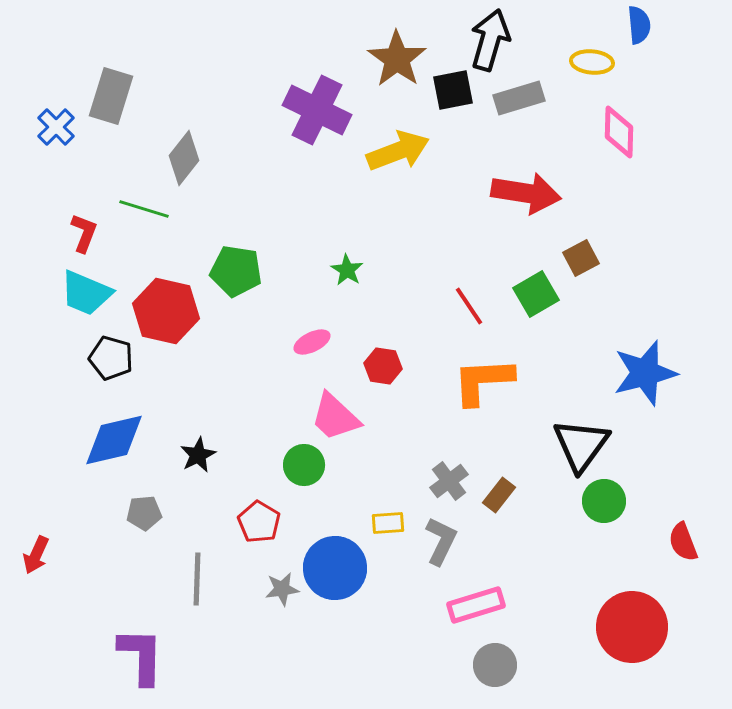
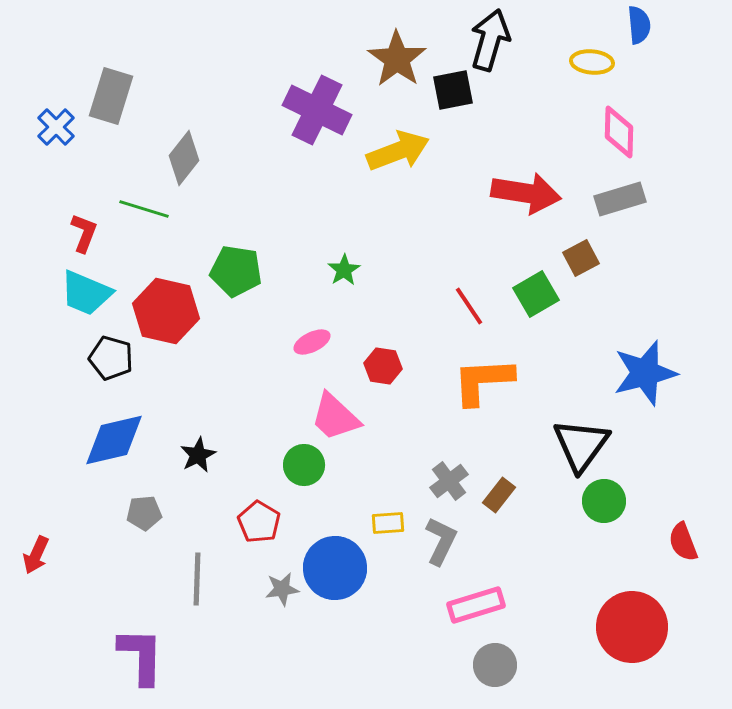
gray rectangle at (519, 98): moved 101 px right, 101 px down
green star at (347, 270): moved 3 px left; rotated 8 degrees clockwise
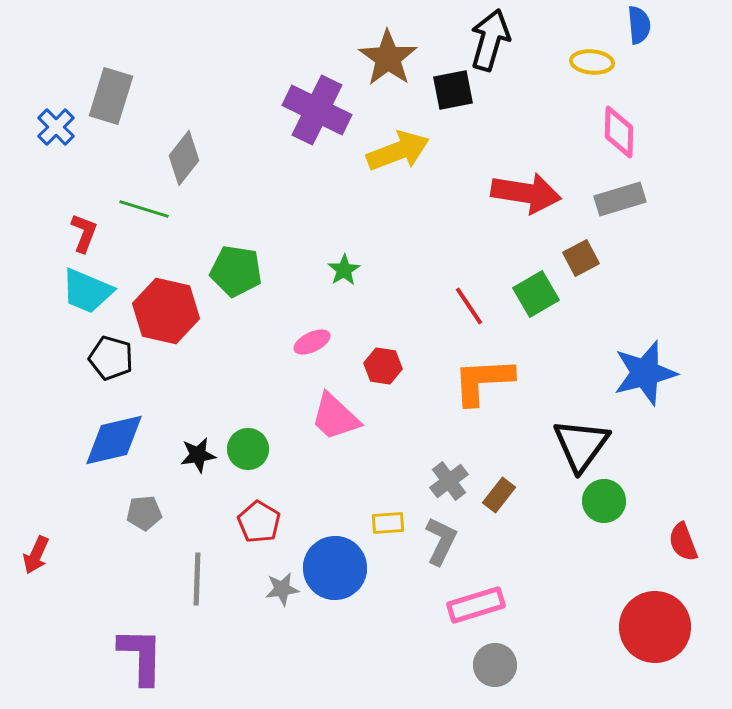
brown star at (397, 59): moved 9 px left, 1 px up
cyan trapezoid at (86, 293): moved 1 px right, 2 px up
black star at (198, 455): rotated 18 degrees clockwise
green circle at (304, 465): moved 56 px left, 16 px up
red circle at (632, 627): moved 23 px right
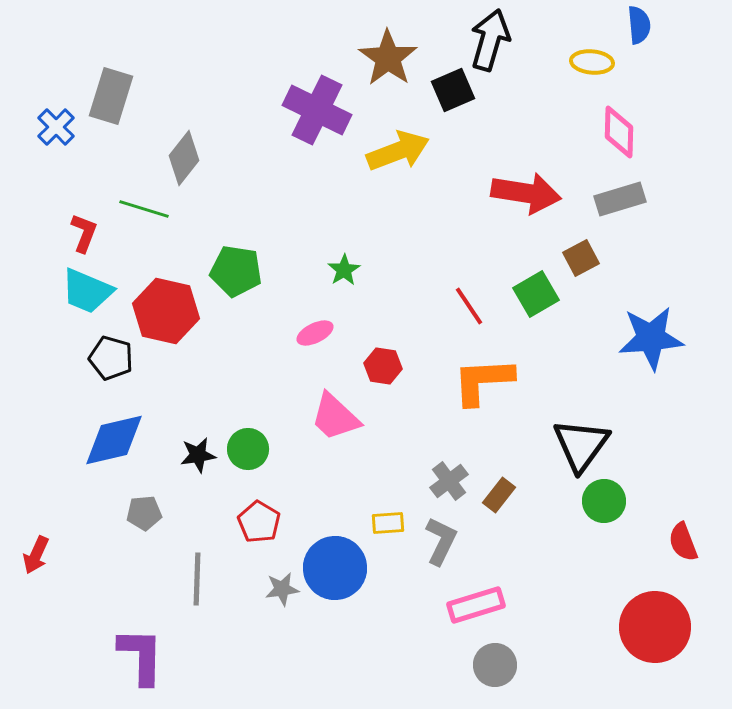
black square at (453, 90): rotated 12 degrees counterclockwise
pink ellipse at (312, 342): moved 3 px right, 9 px up
blue star at (645, 373): moved 6 px right, 35 px up; rotated 10 degrees clockwise
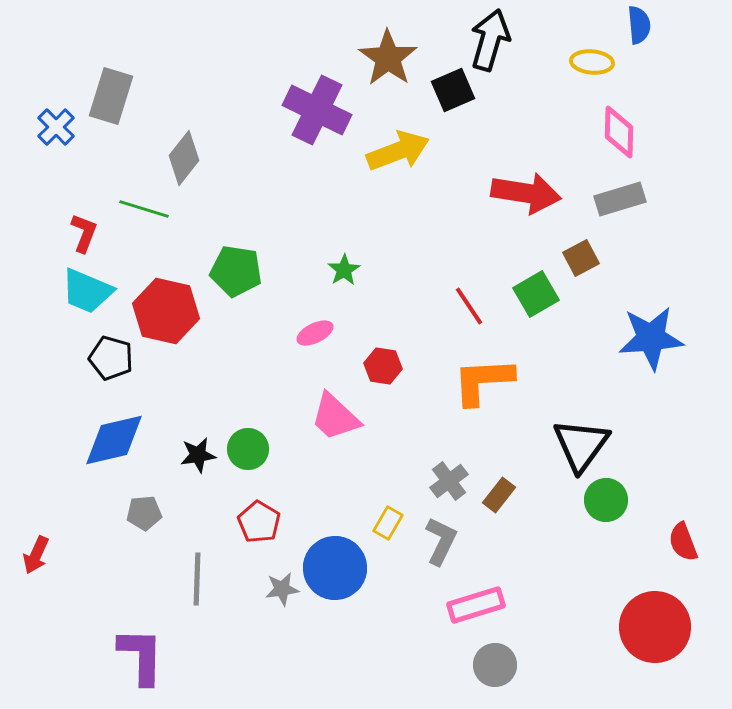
green circle at (604, 501): moved 2 px right, 1 px up
yellow rectangle at (388, 523): rotated 56 degrees counterclockwise
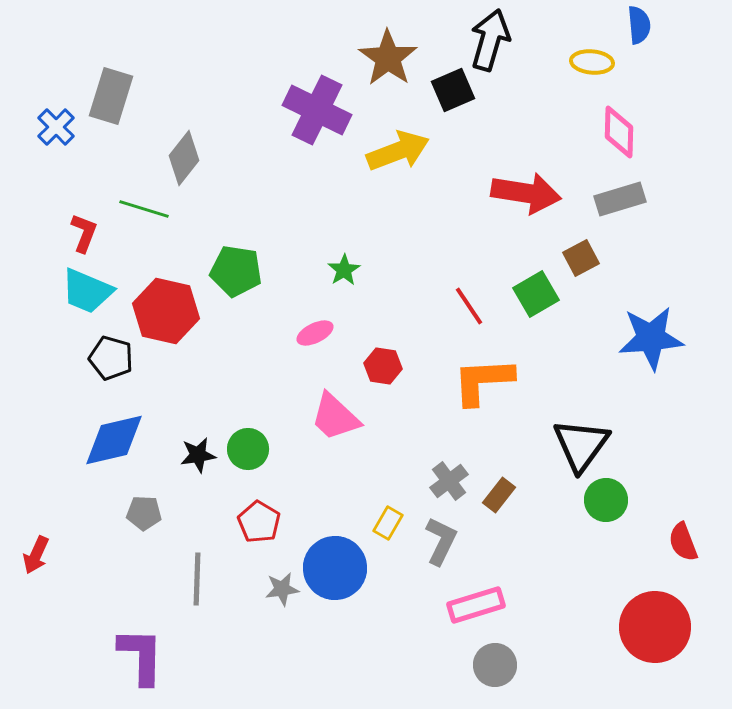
gray pentagon at (144, 513): rotated 8 degrees clockwise
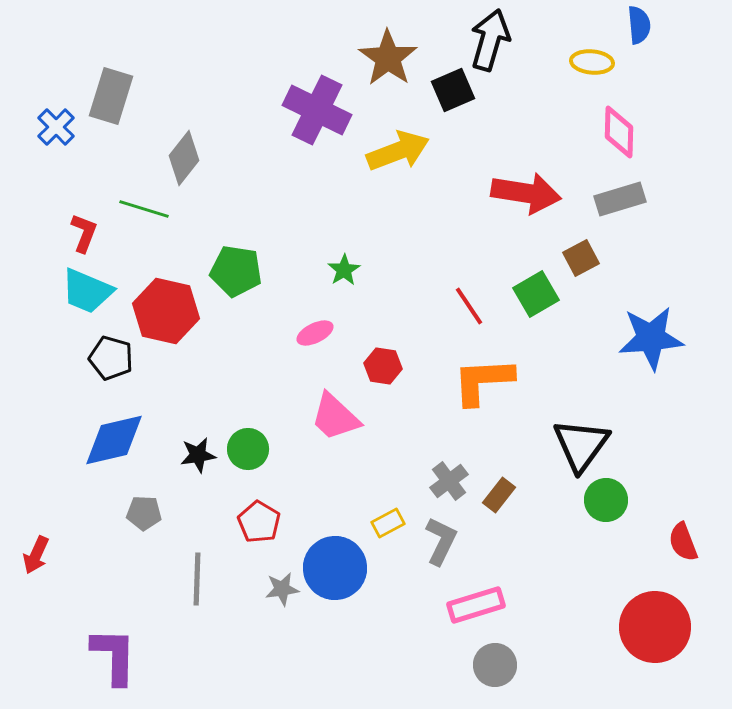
yellow rectangle at (388, 523): rotated 32 degrees clockwise
purple L-shape at (141, 656): moved 27 px left
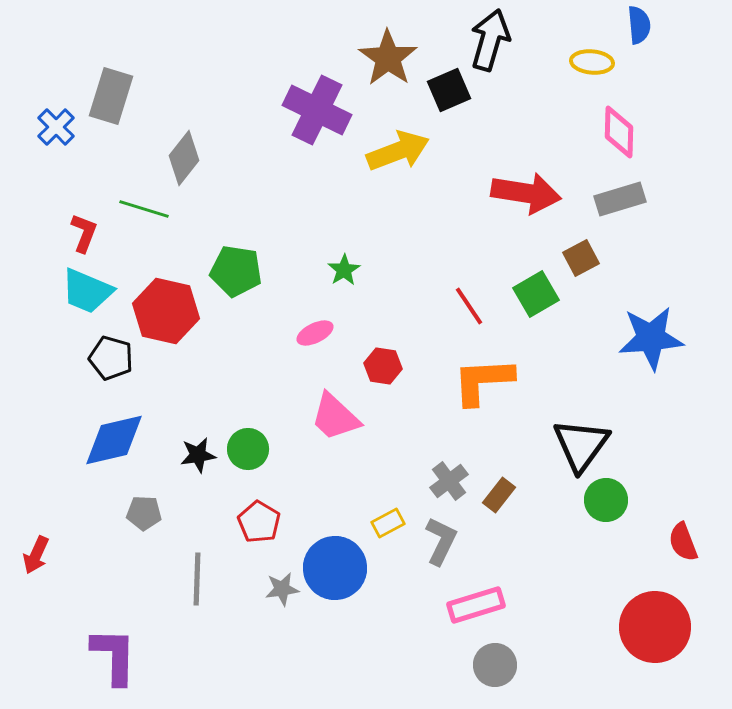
black square at (453, 90): moved 4 px left
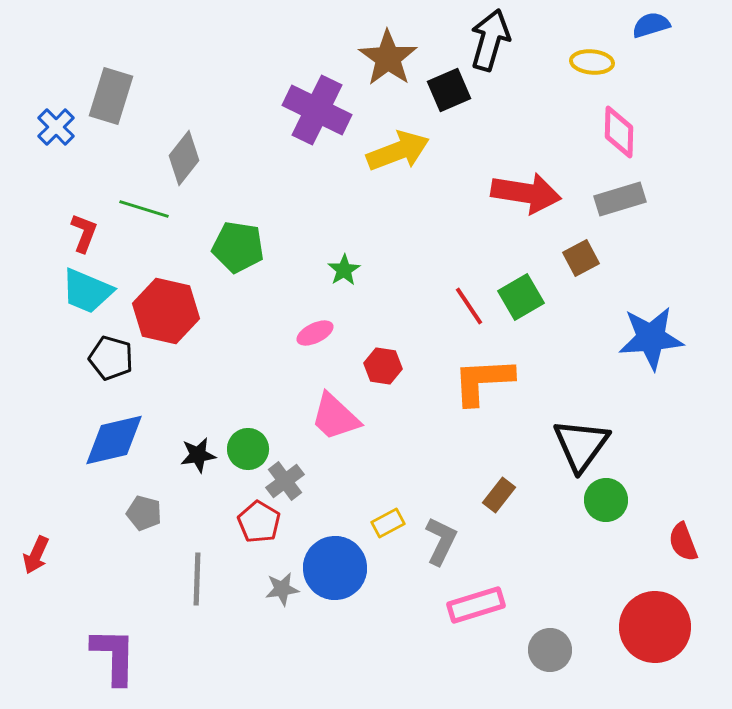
blue semicircle at (639, 25): moved 12 px right; rotated 102 degrees counterclockwise
green pentagon at (236, 271): moved 2 px right, 24 px up
green square at (536, 294): moved 15 px left, 3 px down
gray cross at (449, 481): moved 164 px left
gray pentagon at (144, 513): rotated 12 degrees clockwise
gray circle at (495, 665): moved 55 px right, 15 px up
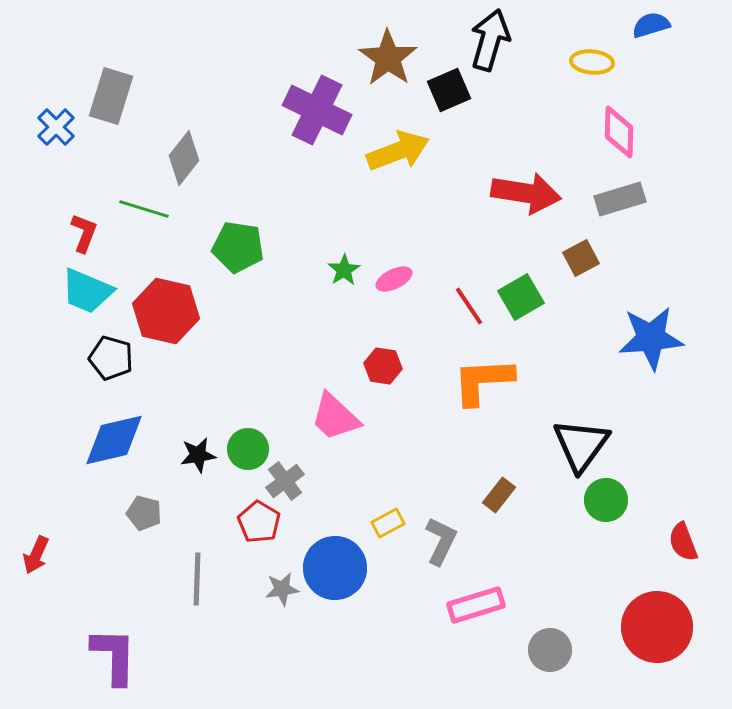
pink ellipse at (315, 333): moved 79 px right, 54 px up
red circle at (655, 627): moved 2 px right
